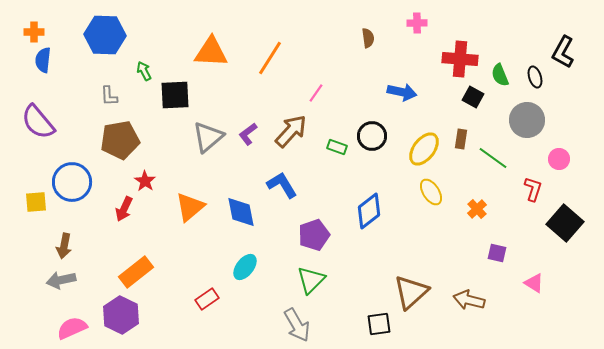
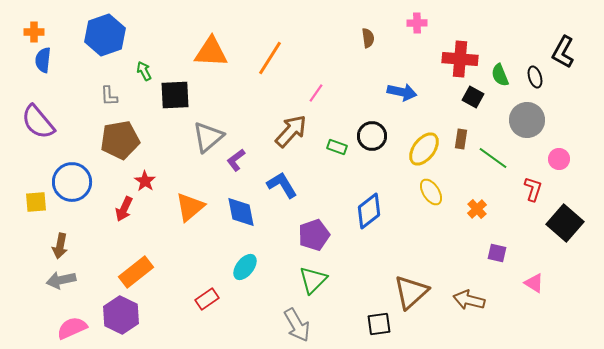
blue hexagon at (105, 35): rotated 21 degrees counterclockwise
purple L-shape at (248, 134): moved 12 px left, 26 px down
brown arrow at (64, 246): moved 4 px left
green triangle at (311, 280): moved 2 px right
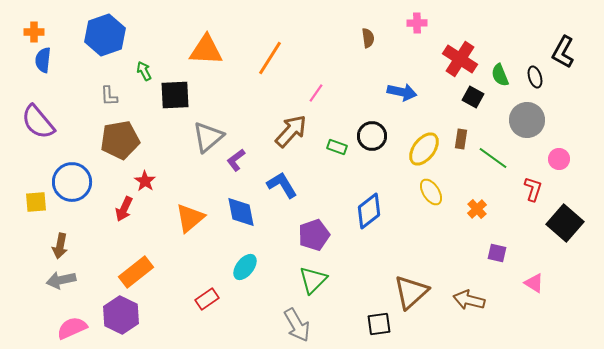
orange triangle at (211, 52): moved 5 px left, 2 px up
red cross at (460, 59): rotated 28 degrees clockwise
orange triangle at (190, 207): moved 11 px down
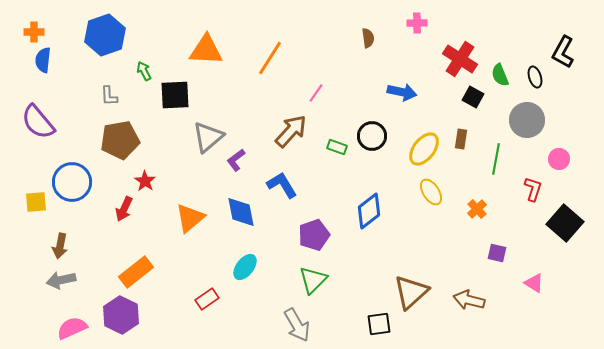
green line at (493, 158): moved 3 px right, 1 px down; rotated 64 degrees clockwise
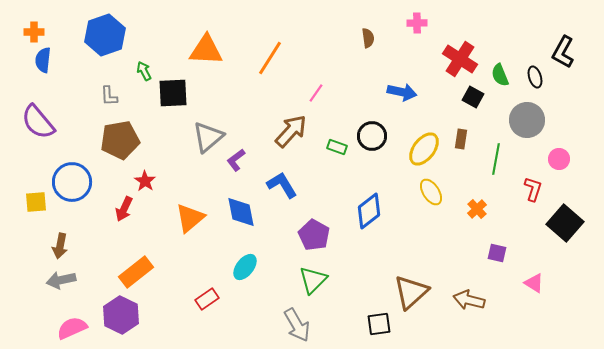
black square at (175, 95): moved 2 px left, 2 px up
purple pentagon at (314, 235): rotated 24 degrees counterclockwise
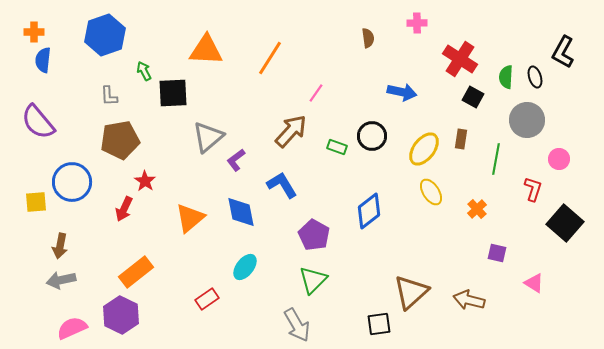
green semicircle at (500, 75): moved 6 px right, 2 px down; rotated 25 degrees clockwise
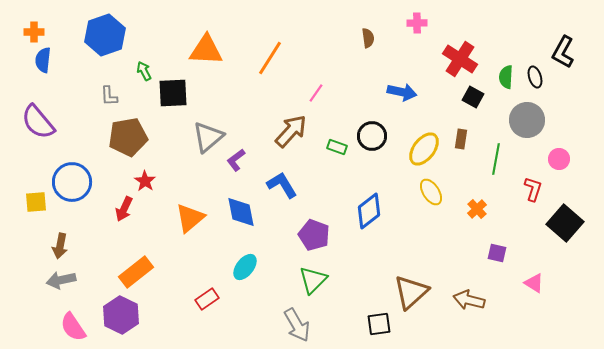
brown pentagon at (120, 140): moved 8 px right, 3 px up
purple pentagon at (314, 235): rotated 8 degrees counterclockwise
pink semicircle at (72, 328): moved 1 px right, 1 px up; rotated 100 degrees counterclockwise
